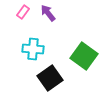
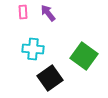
pink rectangle: rotated 40 degrees counterclockwise
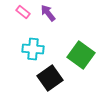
pink rectangle: rotated 48 degrees counterclockwise
green square: moved 3 px left, 1 px up
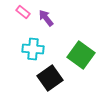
purple arrow: moved 2 px left, 5 px down
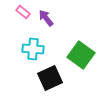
black square: rotated 10 degrees clockwise
